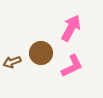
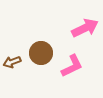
pink arrow: moved 14 px right; rotated 36 degrees clockwise
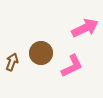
brown arrow: rotated 132 degrees clockwise
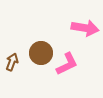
pink arrow: rotated 36 degrees clockwise
pink L-shape: moved 5 px left, 2 px up
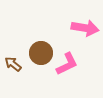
brown arrow: moved 1 px right, 2 px down; rotated 72 degrees counterclockwise
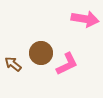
pink arrow: moved 9 px up
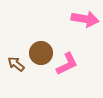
brown arrow: moved 3 px right
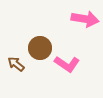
brown circle: moved 1 px left, 5 px up
pink L-shape: rotated 60 degrees clockwise
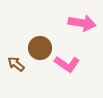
pink arrow: moved 3 px left, 4 px down
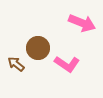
pink arrow: rotated 12 degrees clockwise
brown circle: moved 2 px left
